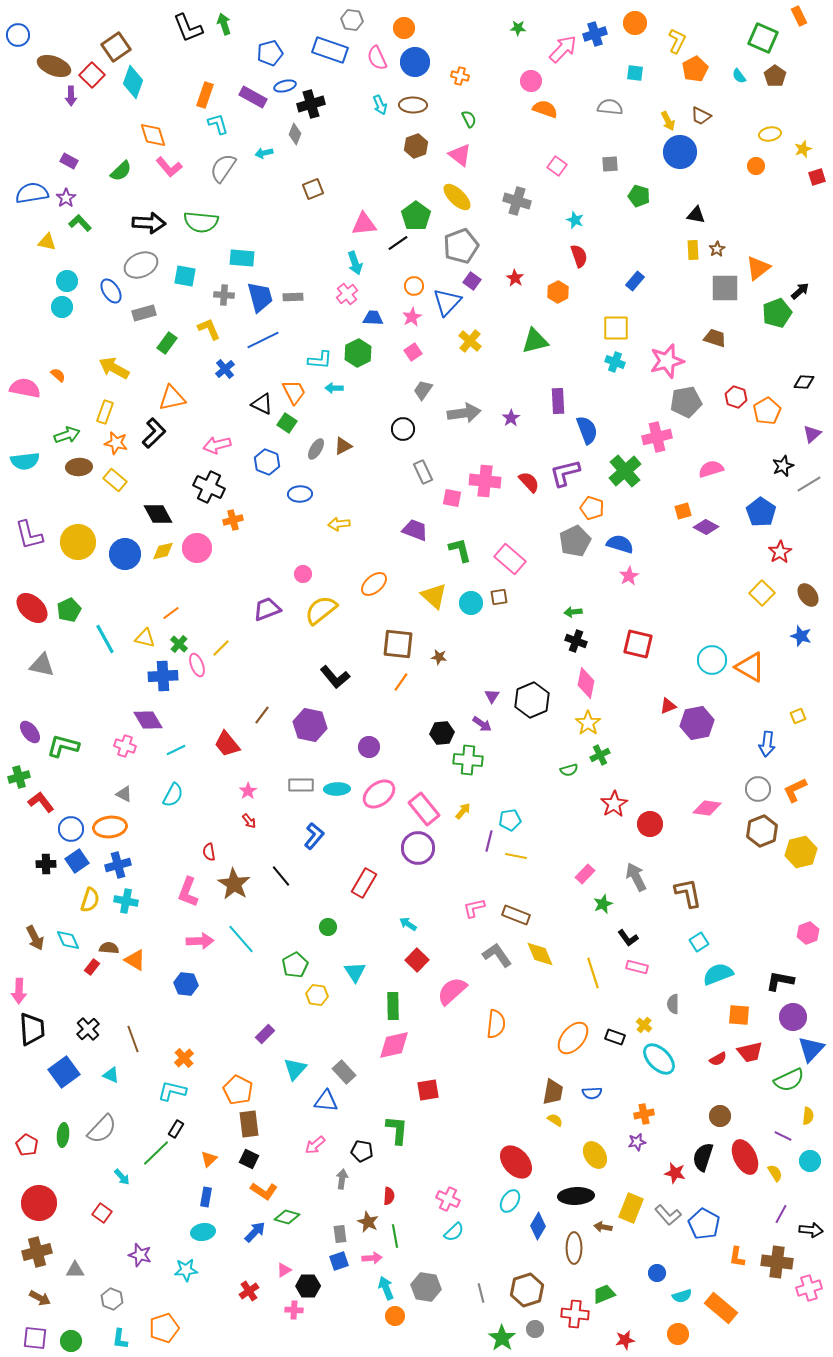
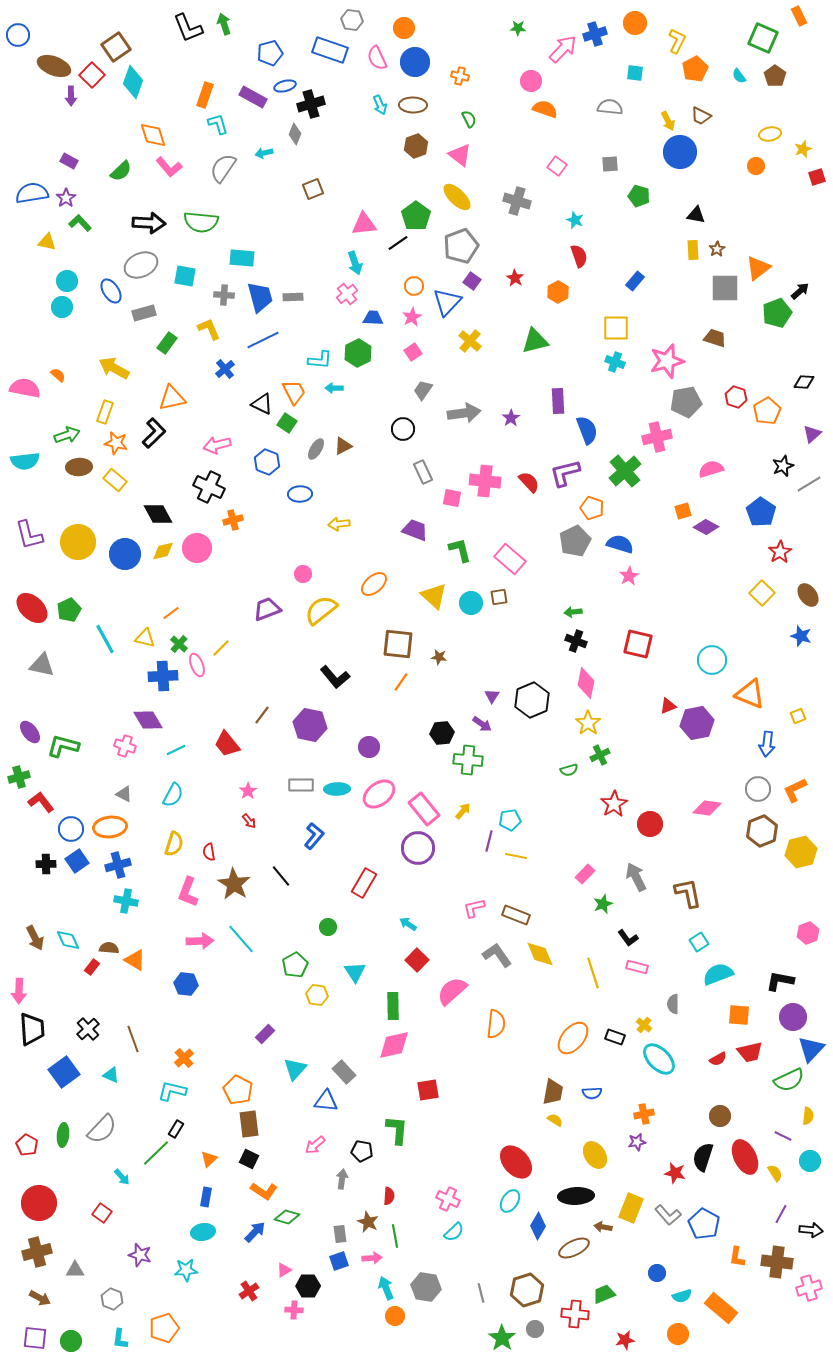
orange triangle at (750, 667): moved 27 px down; rotated 8 degrees counterclockwise
yellow semicircle at (90, 900): moved 84 px right, 56 px up
brown ellipse at (574, 1248): rotated 64 degrees clockwise
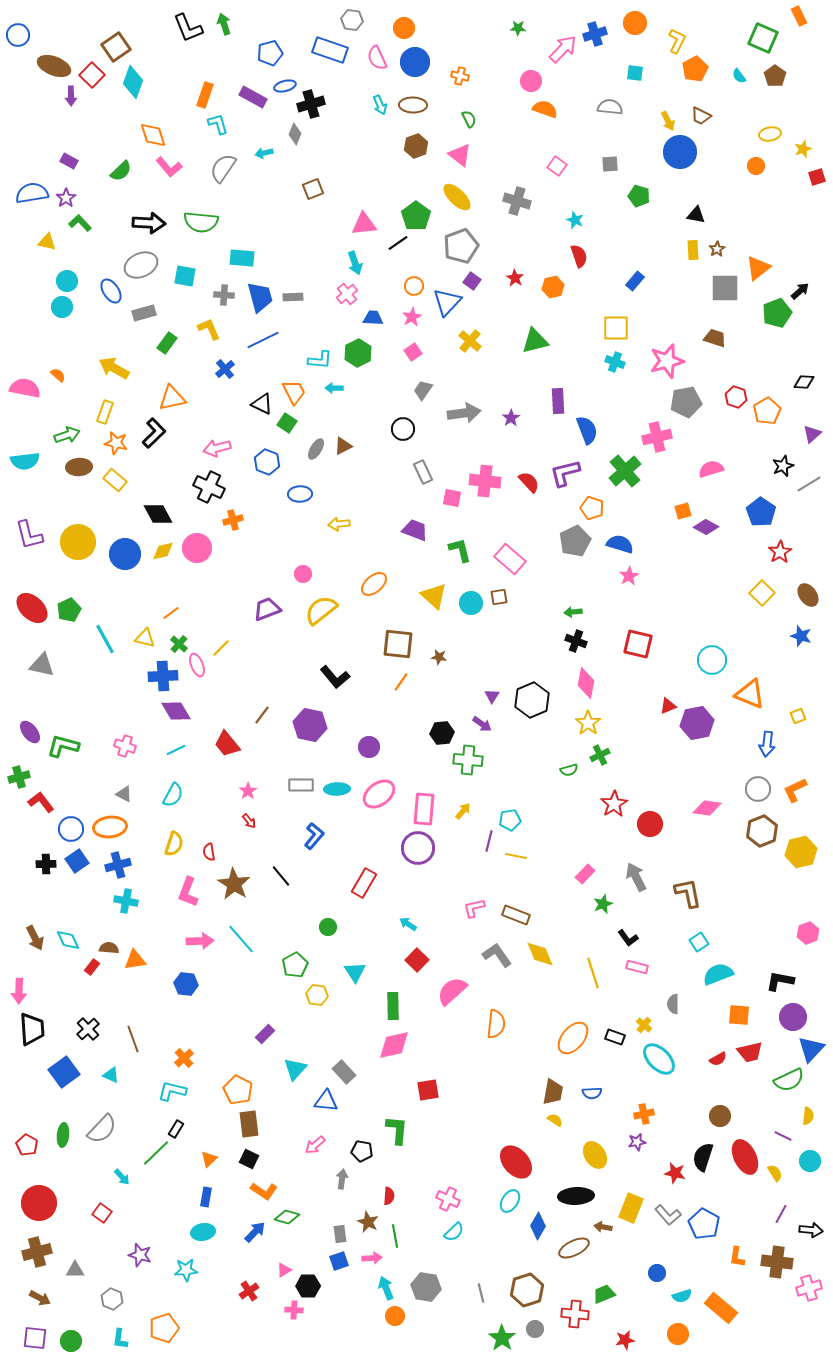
orange hexagon at (558, 292): moved 5 px left, 5 px up; rotated 15 degrees clockwise
pink arrow at (217, 445): moved 3 px down
purple diamond at (148, 720): moved 28 px right, 9 px up
pink rectangle at (424, 809): rotated 44 degrees clockwise
orange triangle at (135, 960): rotated 40 degrees counterclockwise
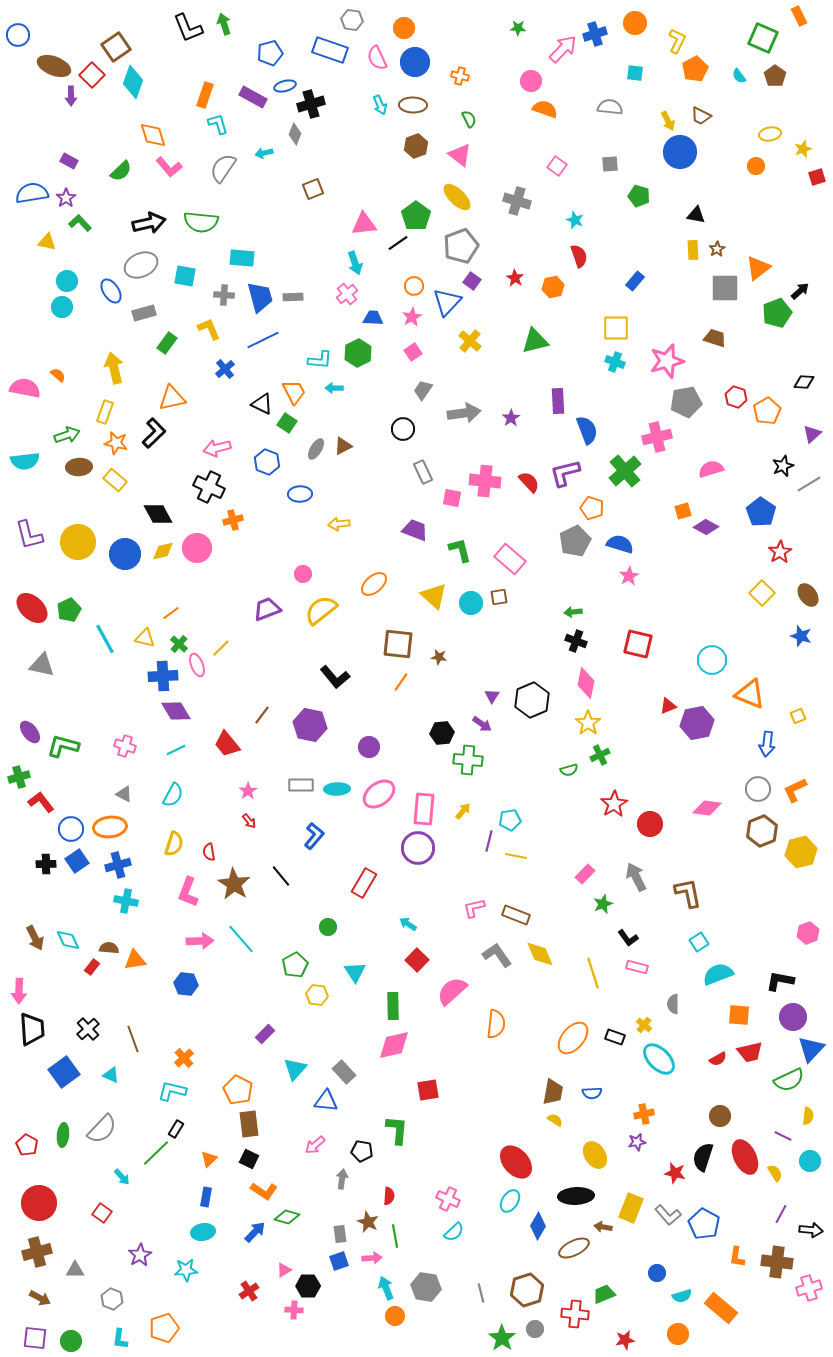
black arrow at (149, 223): rotated 16 degrees counterclockwise
yellow arrow at (114, 368): rotated 48 degrees clockwise
purple star at (140, 1255): rotated 25 degrees clockwise
